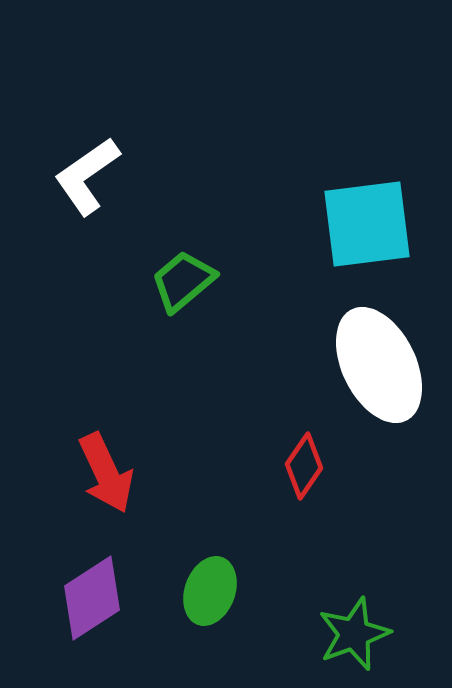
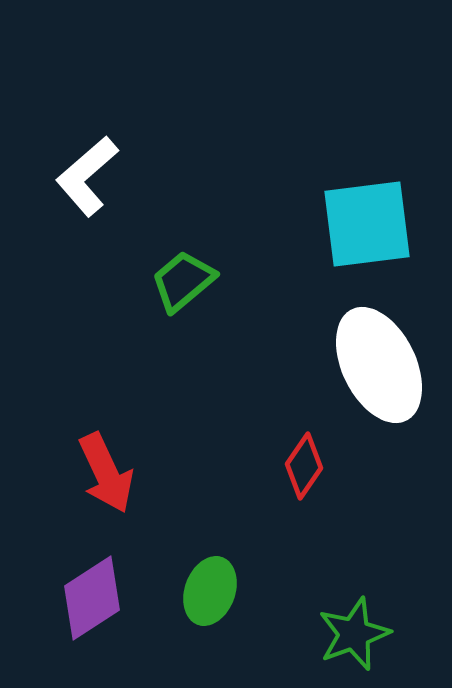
white L-shape: rotated 6 degrees counterclockwise
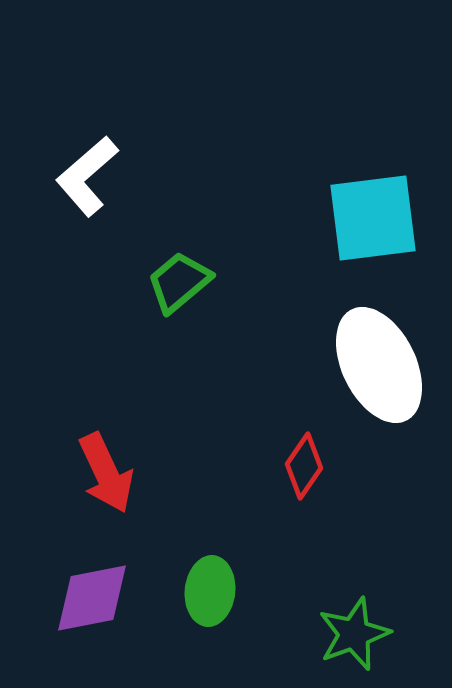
cyan square: moved 6 px right, 6 px up
green trapezoid: moved 4 px left, 1 px down
green ellipse: rotated 14 degrees counterclockwise
purple diamond: rotated 22 degrees clockwise
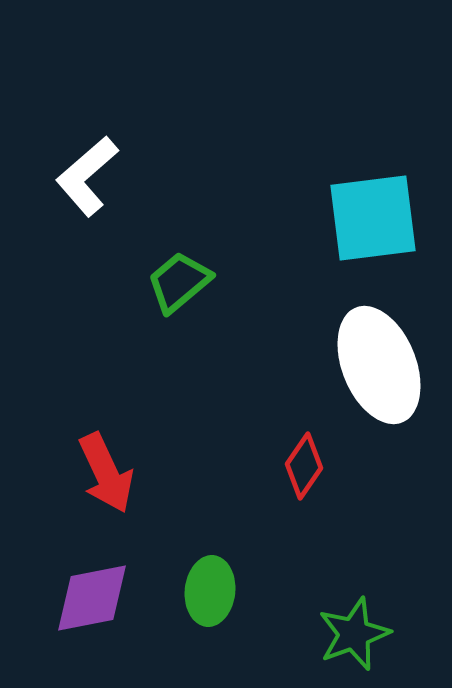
white ellipse: rotated 4 degrees clockwise
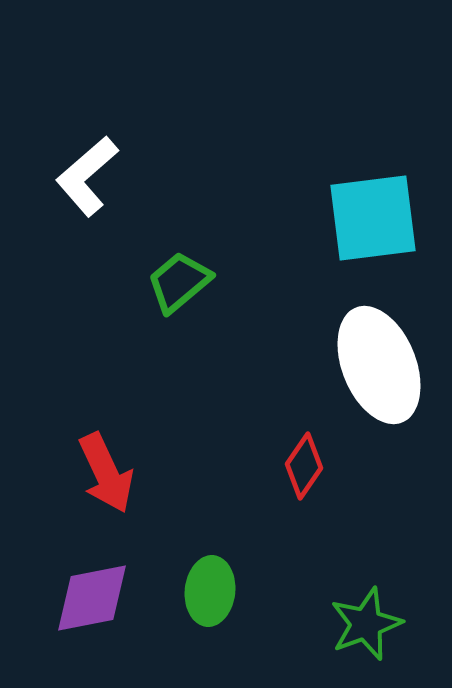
green star: moved 12 px right, 10 px up
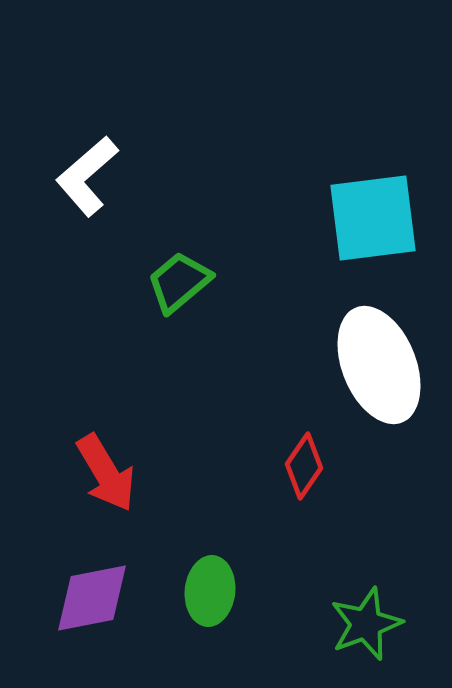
red arrow: rotated 6 degrees counterclockwise
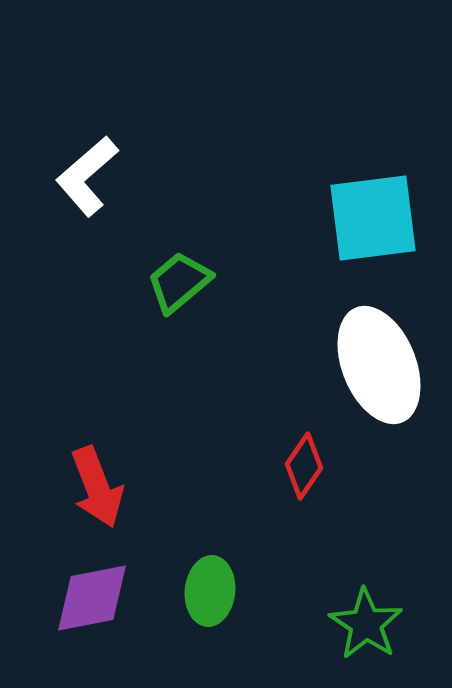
red arrow: moved 9 px left, 14 px down; rotated 10 degrees clockwise
green star: rotated 18 degrees counterclockwise
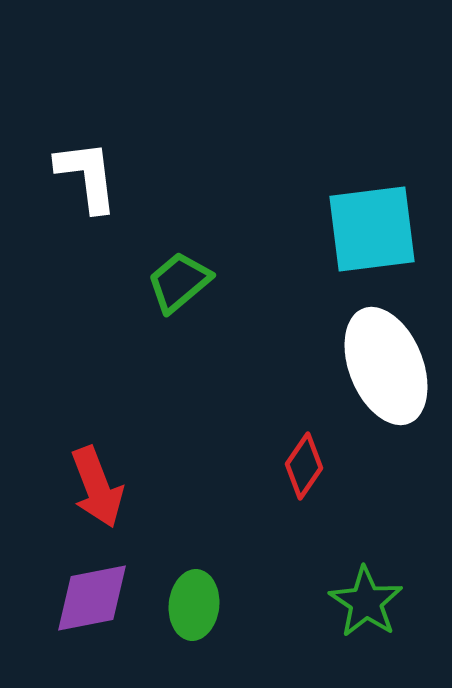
white L-shape: rotated 124 degrees clockwise
cyan square: moved 1 px left, 11 px down
white ellipse: moved 7 px right, 1 px down
green ellipse: moved 16 px left, 14 px down
green star: moved 22 px up
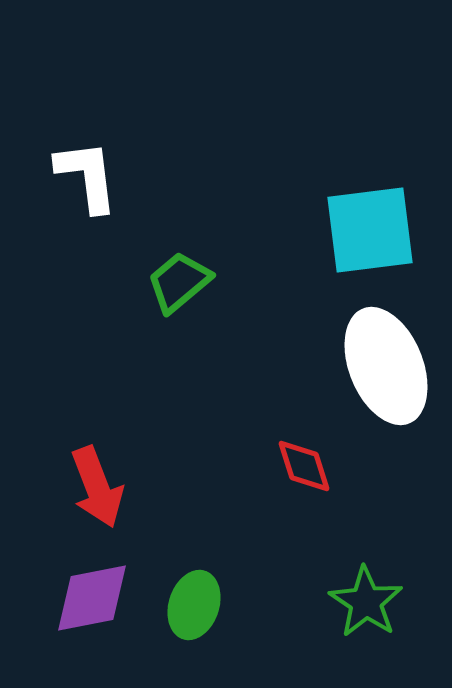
cyan square: moved 2 px left, 1 px down
red diamond: rotated 52 degrees counterclockwise
green ellipse: rotated 12 degrees clockwise
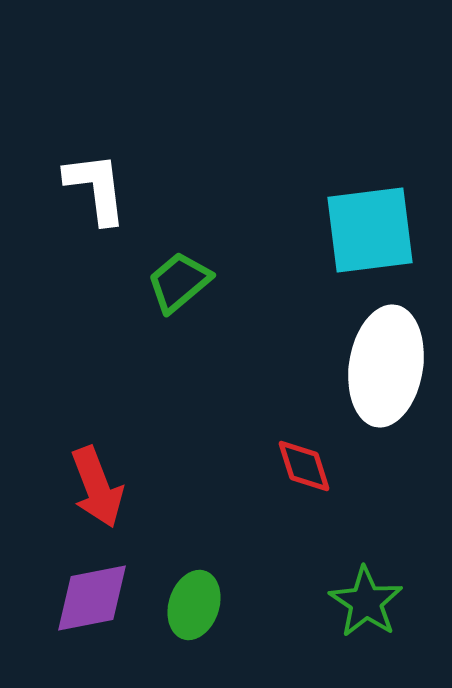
white L-shape: moved 9 px right, 12 px down
white ellipse: rotated 31 degrees clockwise
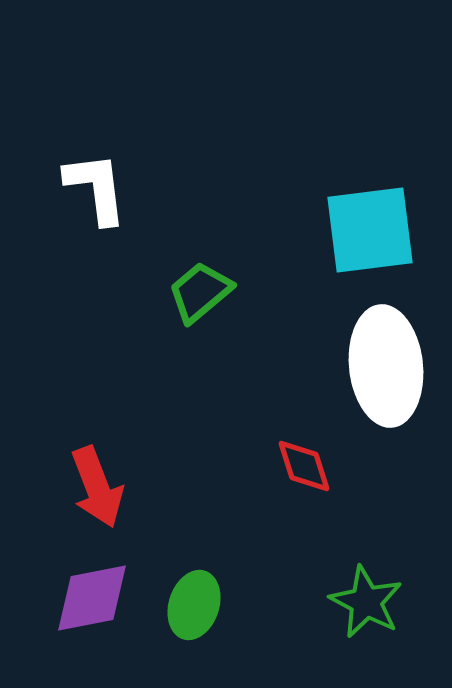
green trapezoid: moved 21 px right, 10 px down
white ellipse: rotated 15 degrees counterclockwise
green star: rotated 6 degrees counterclockwise
